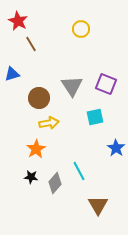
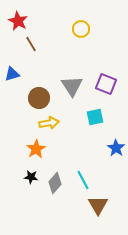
cyan line: moved 4 px right, 9 px down
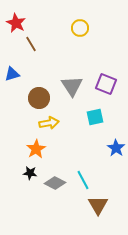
red star: moved 2 px left, 2 px down
yellow circle: moved 1 px left, 1 px up
black star: moved 1 px left, 4 px up
gray diamond: rotated 75 degrees clockwise
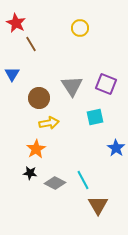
blue triangle: rotated 42 degrees counterclockwise
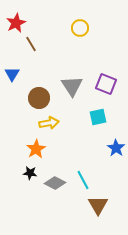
red star: rotated 18 degrees clockwise
cyan square: moved 3 px right
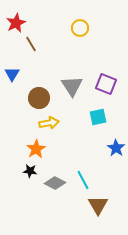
black star: moved 2 px up
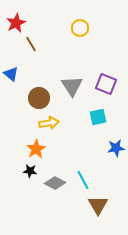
blue triangle: moved 1 px left; rotated 21 degrees counterclockwise
blue star: rotated 30 degrees clockwise
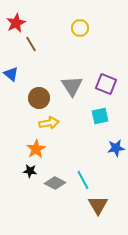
cyan square: moved 2 px right, 1 px up
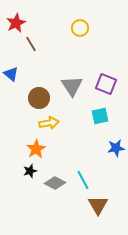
black star: rotated 24 degrees counterclockwise
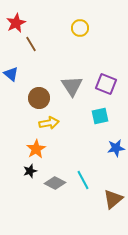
brown triangle: moved 15 px right, 6 px up; rotated 20 degrees clockwise
